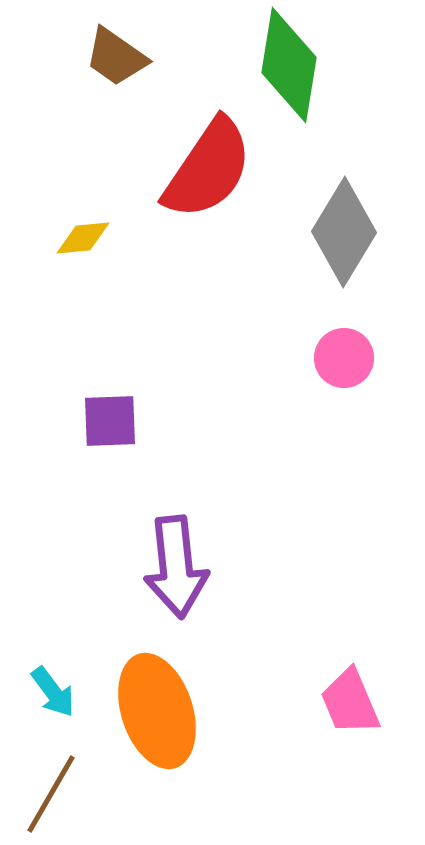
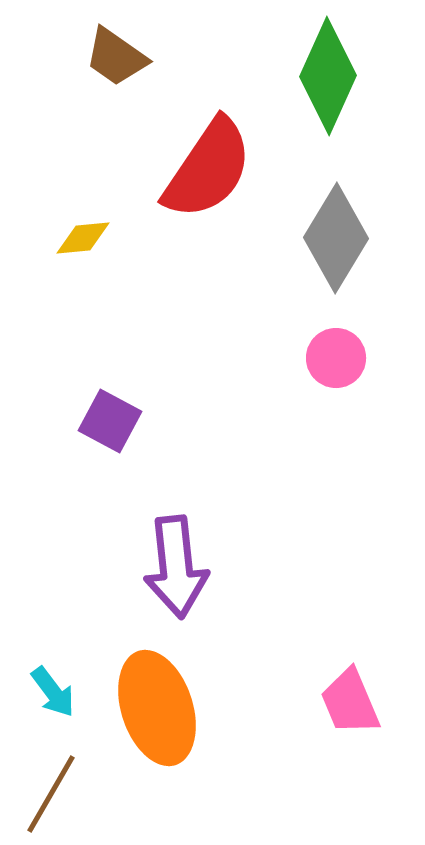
green diamond: moved 39 px right, 11 px down; rotated 15 degrees clockwise
gray diamond: moved 8 px left, 6 px down
pink circle: moved 8 px left
purple square: rotated 30 degrees clockwise
orange ellipse: moved 3 px up
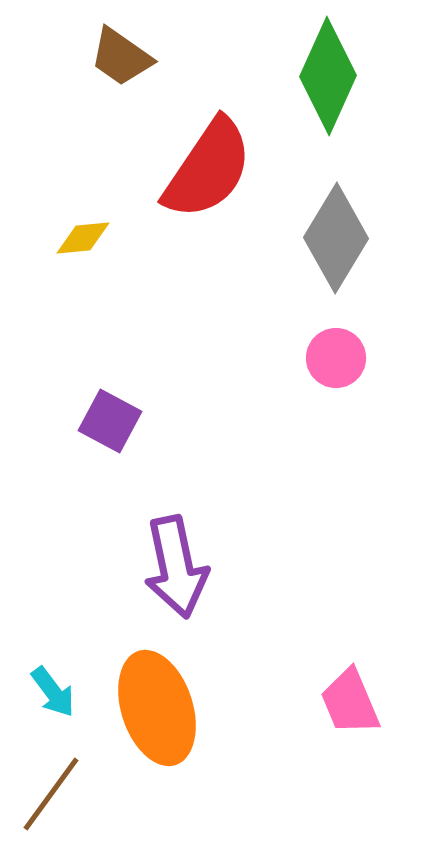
brown trapezoid: moved 5 px right
purple arrow: rotated 6 degrees counterclockwise
brown line: rotated 6 degrees clockwise
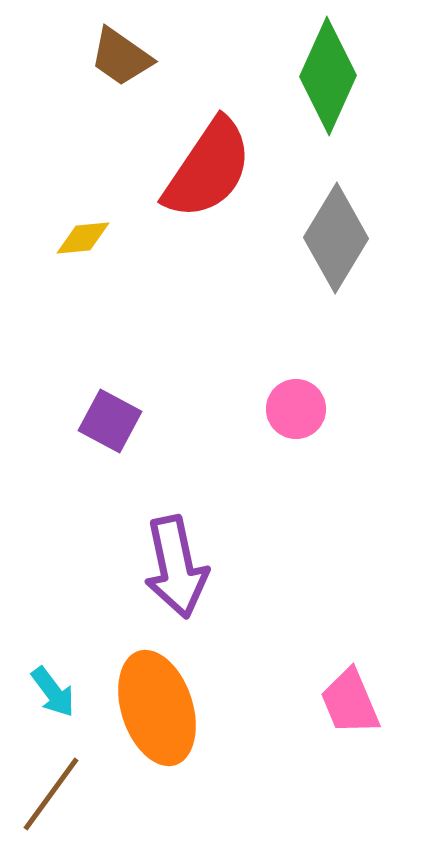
pink circle: moved 40 px left, 51 px down
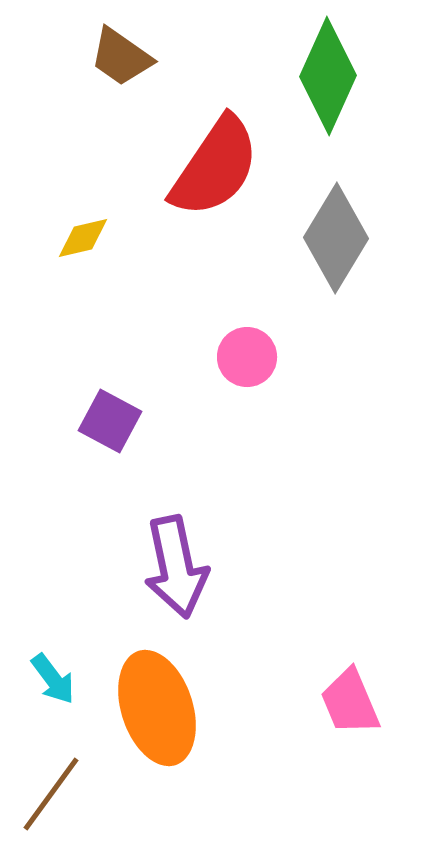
red semicircle: moved 7 px right, 2 px up
yellow diamond: rotated 8 degrees counterclockwise
pink circle: moved 49 px left, 52 px up
cyan arrow: moved 13 px up
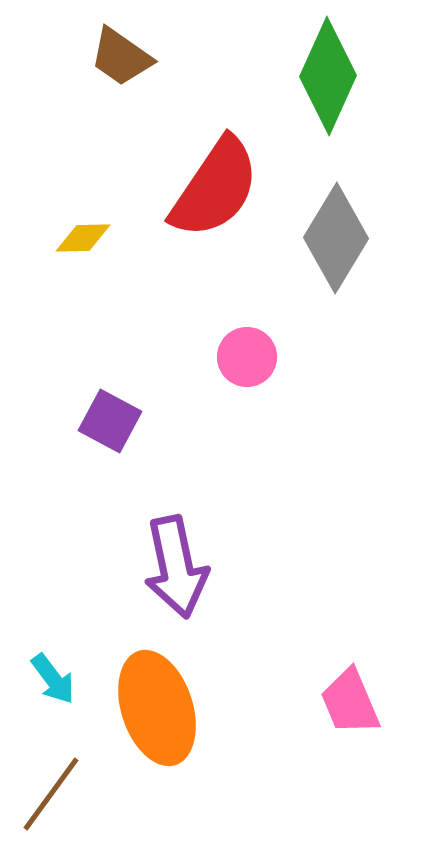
red semicircle: moved 21 px down
yellow diamond: rotated 12 degrees clockwise
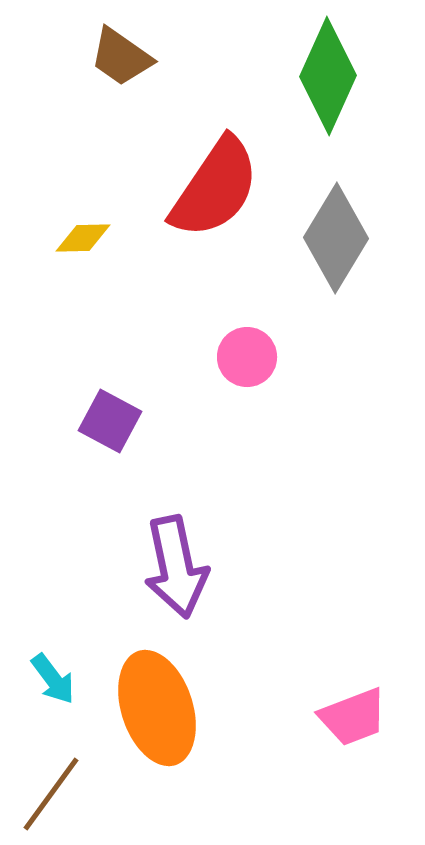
pink trapezoid: moved 3 px right, 15 px down; rotated 88 degrees counterclockwise
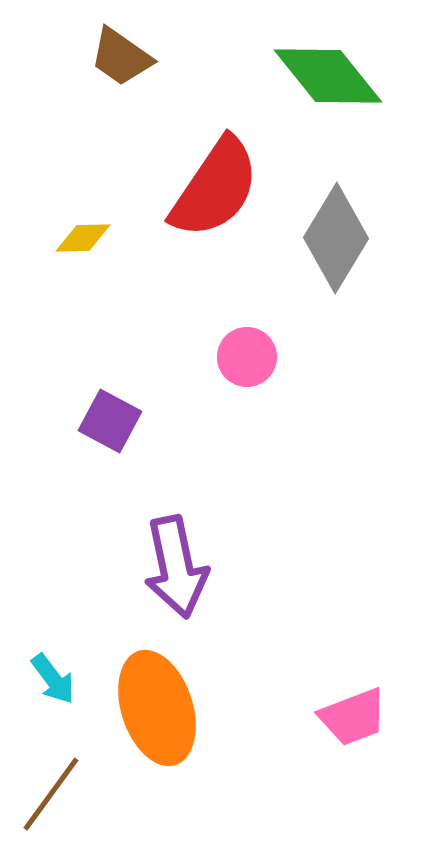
green diamond: rotated 63 degrees counterclockwise
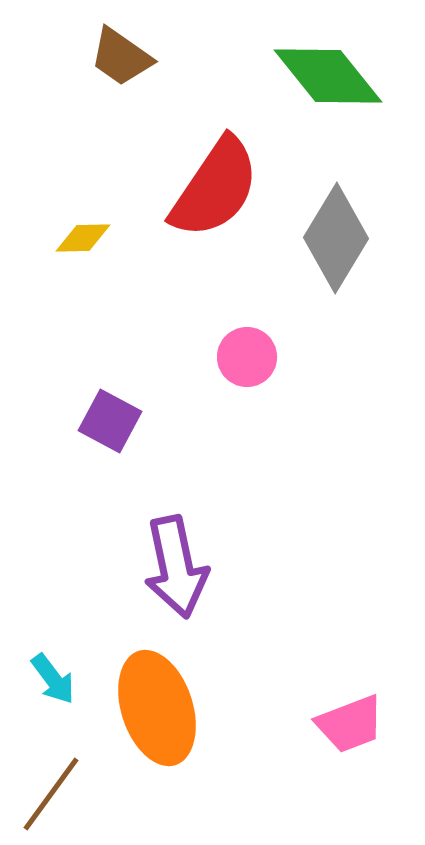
pink trapezoid: moved 3 px left, 7 px down
